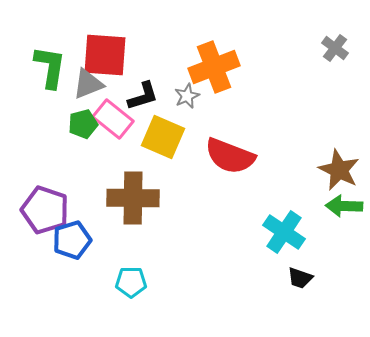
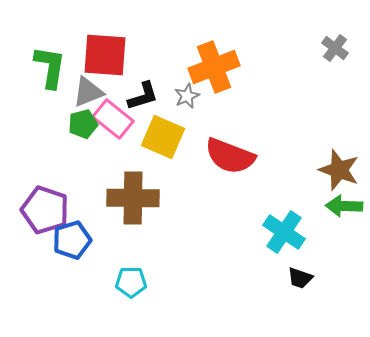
gray triangle: moved 8 px down
brown star: rotated 6 degrees counterclockwise
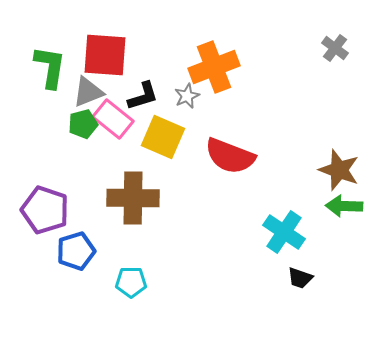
blue pentagon: moved 4 px right, 11 px down
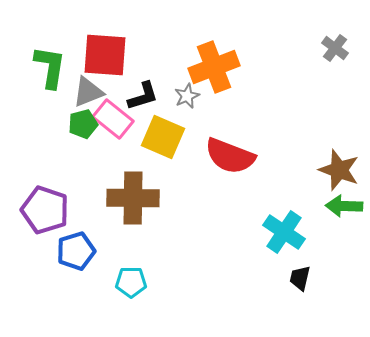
black trapezoid: rotated 84 degrees clockwise
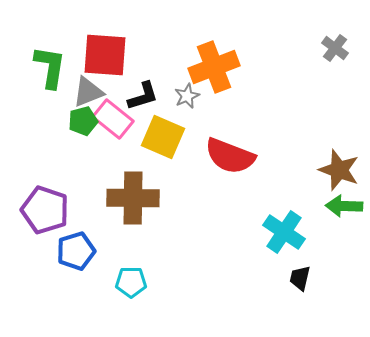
green pentagon: moved 3 px up
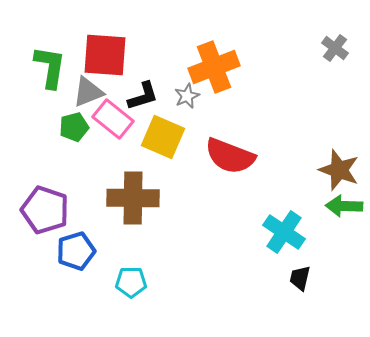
green pentagon: moved 9 px left, 6 px down
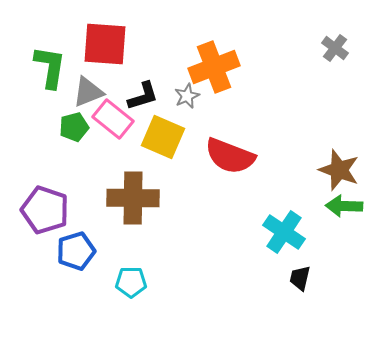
red square: moved 11 px up
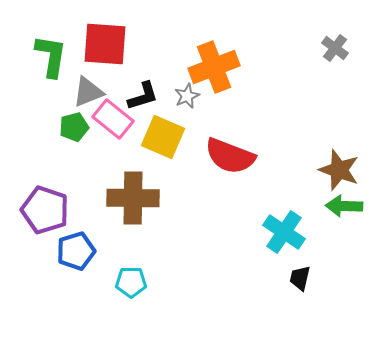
green L-shape: moved 1 px right, 11 px up
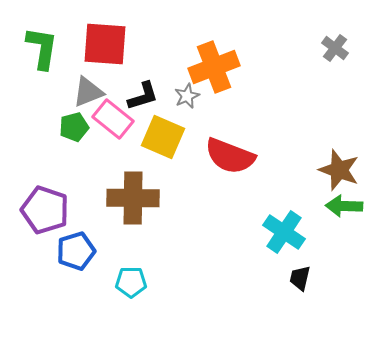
green L-shape: moved 9 px left, 8 px up
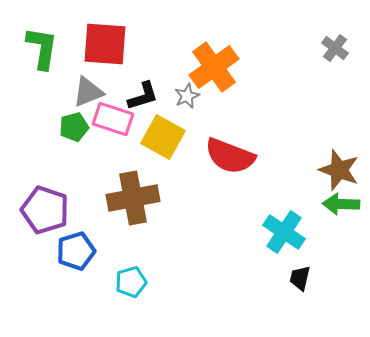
orange cross: rotated 15 degrees counterclockwise
pink rectangle: rotated 21 degrees counterclockwise
yellow square: rotated 6 degrees clockwise
brown cross: rotated 12 degrees counterclockwise
green arrow: moved 3 px left, 2 px up
cyan pentagon: rotated 16 degrees counterclockwise
